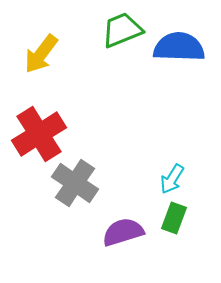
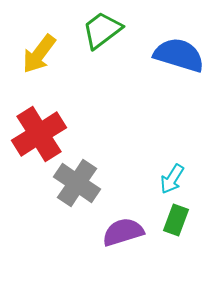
green trapezoid: moved 20 px left; rotated 15 degrees counterclockwise
blue semicircle: moved 8 px down; rotated 15 degrees clockwise
yellow arrow: moved 2 px left
gray cross: moved 2 px right
green rectangle: moved 2 px right, 2 px down
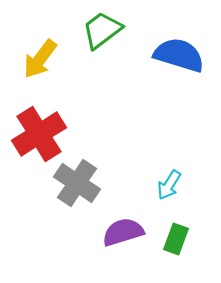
yellow arrow: moved 1 px right, 5 px down
cyan arrow: moved 3 px left, 6 px down
green rectangle: moved 19 px down
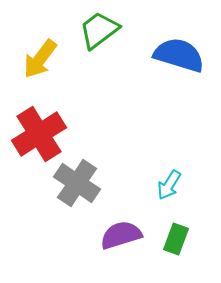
green trapezoid: moved 3 px left
purple semicircle: moved 2 px left, 3 px down
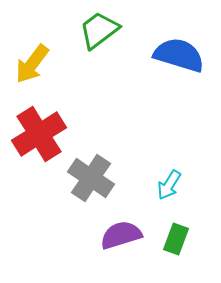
yellow arrow: moved 8 px left, 5 px down
gray cross: moved 14 px right, 5 px up
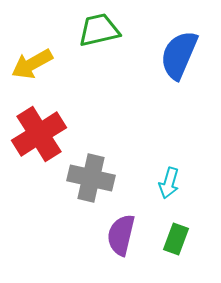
green trapezoid: rotated 24 degrees clockwise
blue semicircle: rotated 84 degrees counterclockwise
yellow arrow: rotated 24 degrees clockwise
gray cross: rotated 21 degrees counterclockwise
cyan arrow: moved 2 px up; rotated 16 degrees counterclockwise
purple semicircle: rotated 60 degrees counterclockwise
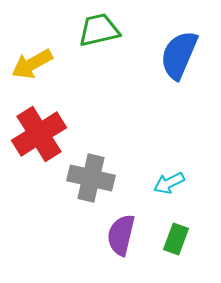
cyan arrow: rotated 48 degrees clockwise
